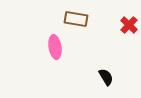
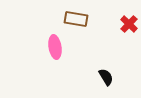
red cross: moved 1 px up
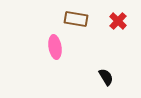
red cross: moved 11 px left, 3 px up
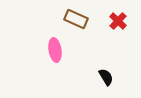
brown rectangle: rotated 15 degrees clockwise
pink ellipse: moved 3 px down
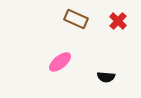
pink ellipse: moved 5 px right, 12 px down; rotated 60 degrees clockwise
black semicircle: rotated 126 degrees clockwise
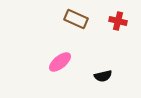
red cross: rotated 30 degrees counterclockwise
black semicircle: moved 3 px left, 1 px up; rotated 18 degrees counterclockwise
